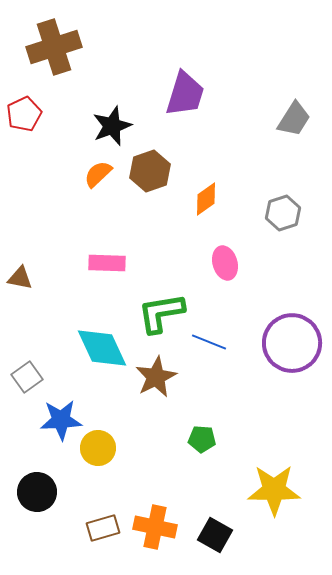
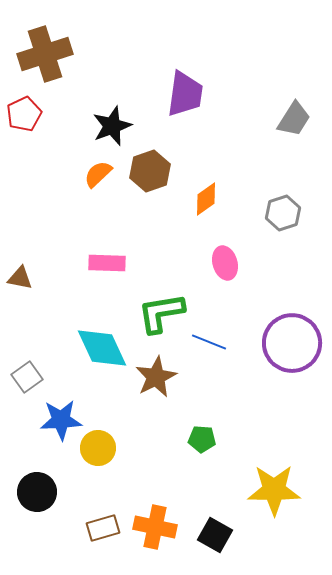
brown cross: moved 9 px left, 7 px down
purple trapezoid: rotated 9 degrees counterclockwise
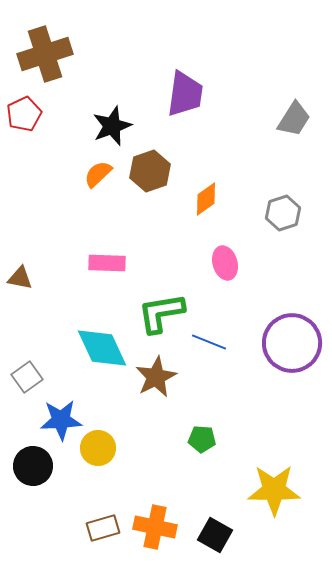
black circle: moved 4 px left, 26 px up
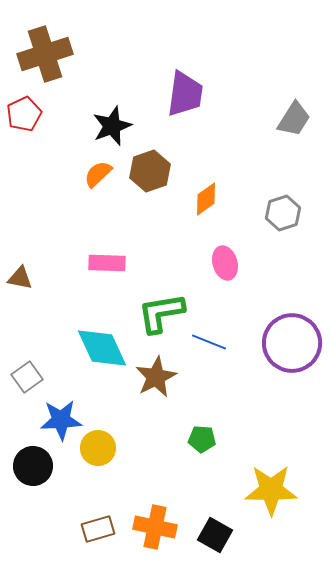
yellow star: moved 3 px left
brown rectangle: moved 5 px left, 1 px down
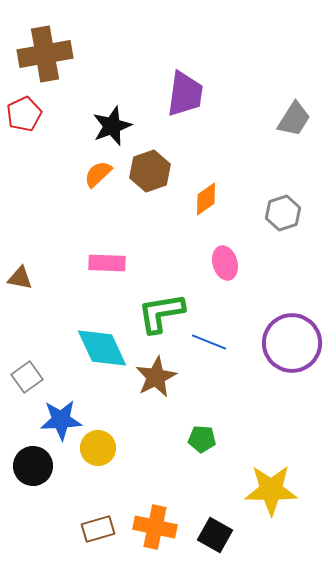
brown cross: rotated 8 degrees clockwise
